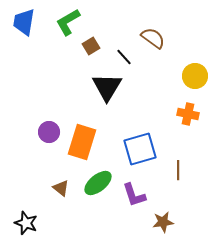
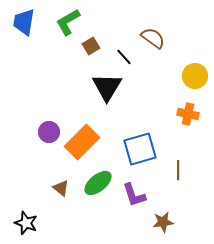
orange rectangle: rotated 28 degrees clockwise
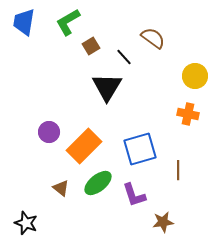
orange rectangle: moved 2 px right, 4 px down
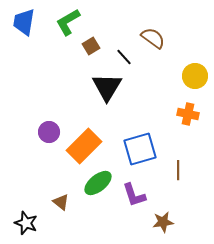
brown triangle: moved 14 px down
